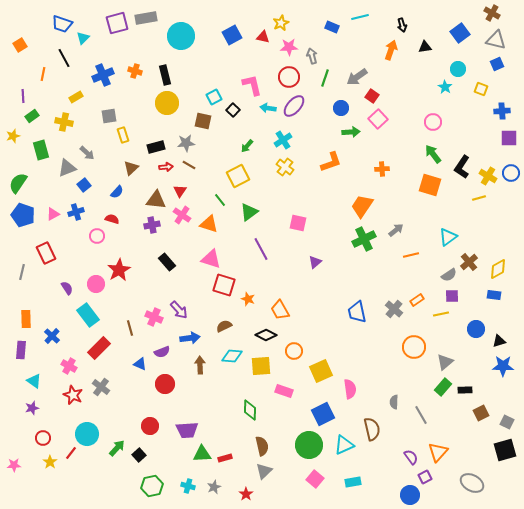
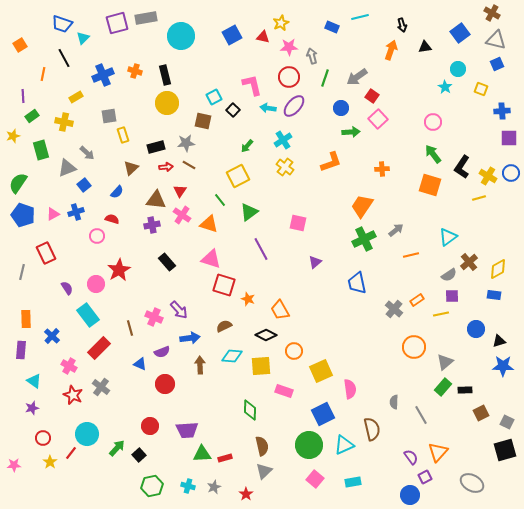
blue trapezoid at (357, 312): moved 29 px up
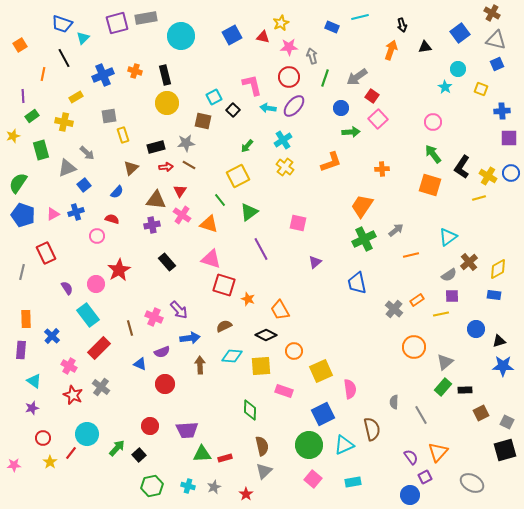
pink square at (315, 479): moved 2 px left
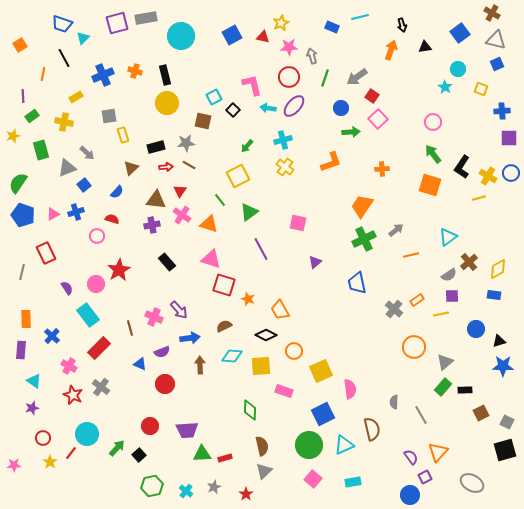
cyan cross at (283, 140): rotated 18 degrees clockwise
cyan cross at (188, 486): moved 2 px left, 5 px down; rotated 24 degrees clockwise
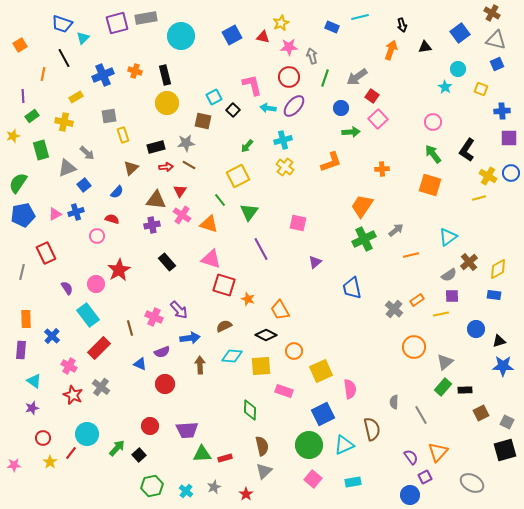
black L-shape at (462, 167): moved 5 px right, 17 px up
green triangle at (249, 212): rotated 18 degrees counterclockwise
pink triangle at (53, 214): moved 2 px right
blue pentagon at (23, 215): rotated 30 degrees counterclockwise
blue trapezoid at (357, 283): moved 5 px left, 5 px down
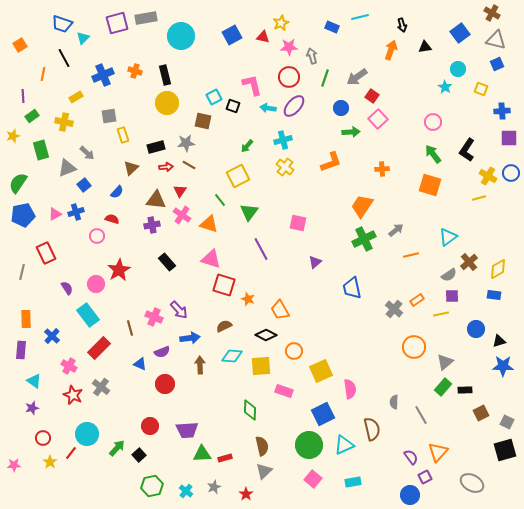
black square at (233, 110): moved 4 px up; rotated 24 degrees counterclockwise
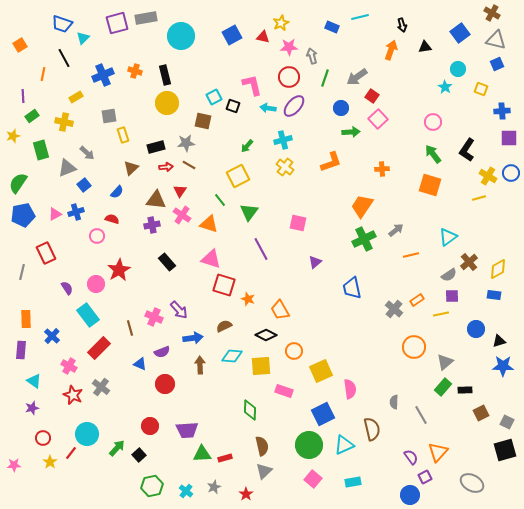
blue arrow at (190, 338): moved 3 px right
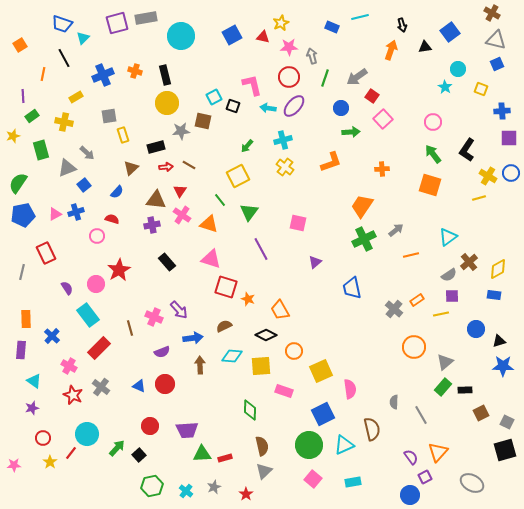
blue square at (460, 33): moved 10 px left, 1 px up
pink square at (378, 119): moved 5 px right
gray star at (186, 143): moved 5 px left, 12 px up
red square at (224, 285): moved 2 px right, 2 px down
blue triangle at (140, 364): moved 1 px left, 22 px down
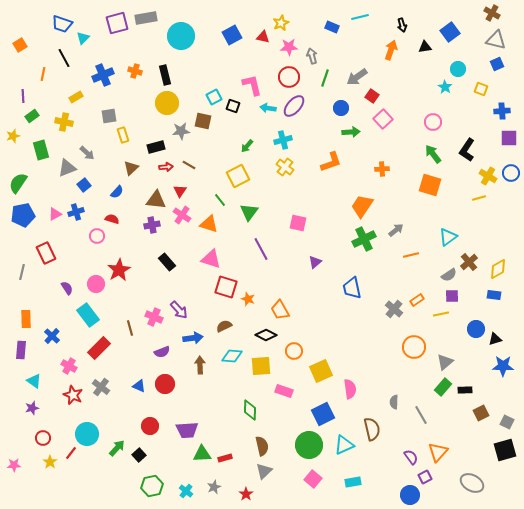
black triangle at (499, 341): moved 4 px left, 2 px up
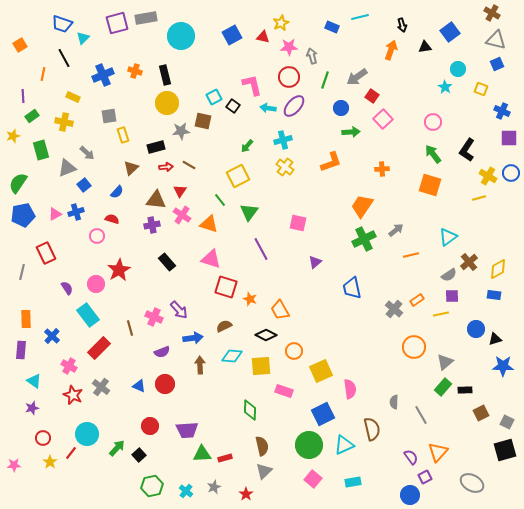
green line at (325, 78): moved 2 px down
yellow rectangle at (76, 97): moved 3 px left; rotated 56 degrees clockwise
black square at (233, 106): rotated 16 degrees clockwise
blue cross at (502, 111): rotated 28 degrees clockwise
orange star at (248, 299): moved 2 px right
